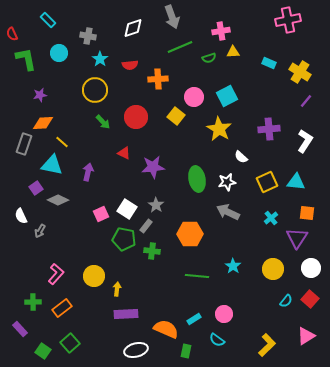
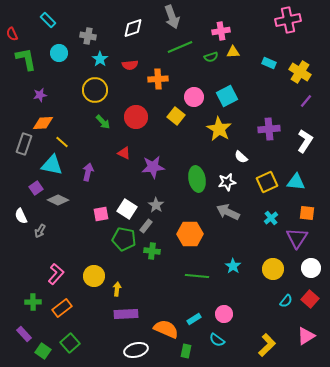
green semicircle at (209, 58): moved 2 px right, 1 px up
pink square at (101, 214): rotated 14 degrees clockwise
purple rectangle at (20, 329): moved 4 px right, 5 px down
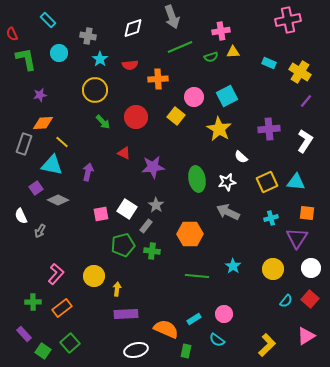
cyan cross at (271, 218): rotated 24 degrees clockwise
green pentagon at (124, 239): moved 1 px left, 6 px down; rotated 25 degrees counterclockwise
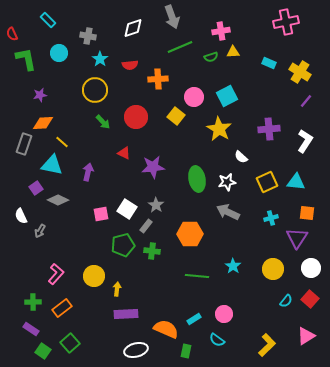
pink cross at (288, 20): moved 2 px left, 2 px down
purple rectangle at (24, 334): moved 7 px right, 5 px up; rotated 14 degrees counterclockwise
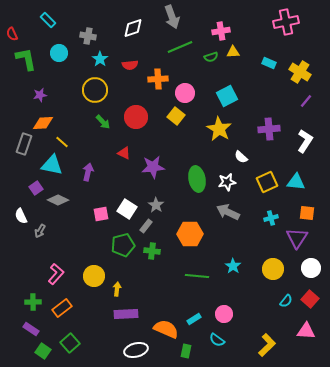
pink circle at (194, 97): moved 9 px left, 4 px up
pink triangle at (306, 336): moved 5 px up; rotated 36 degrees clockwise
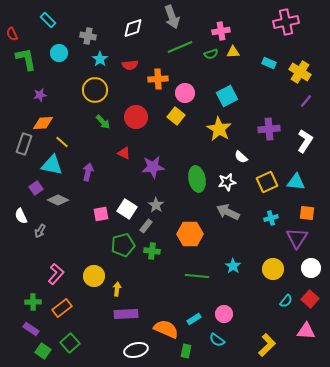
green semicircle at (211, 57): moved 3 px up
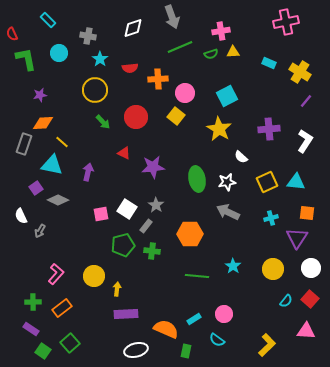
red semicircle at (130, 65): moved 3 px down
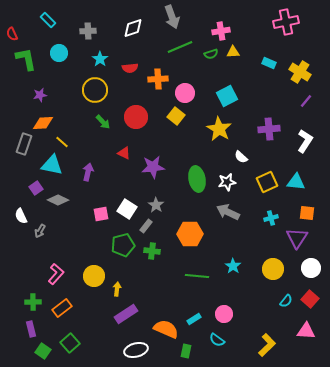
gray cross at (88, 36): moved 5 px up; rotated 14 degrees counterclockwise
purple rectangle at (126, 314): rotated 30 degrees counterclockwise
purple rectangle at (31, 329): rotated 42 degrees clockwise
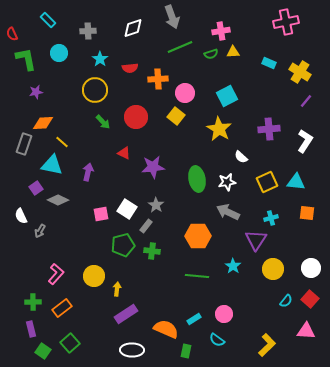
purple star at (40, 95): moved 4 px left, 3 px up
orange hexagon at (190, 234): moved 8 px right, 2 px down
purple triangle at (297, 238): moved 41 px left, 2 px down
white ellipse at (136, 350): moved 4 px left; rotated 15 degrees clockwise
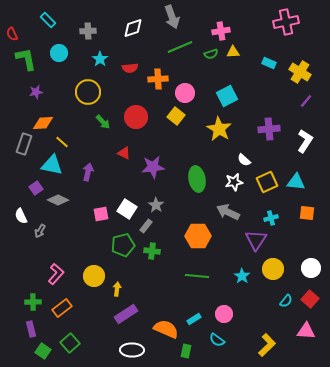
yellow circle at (95, 90): moved 7 px left, 2 px down
white semicircle at (241, 157): moved 3 px right, 3 px down
white star at (227, 182): moved 7 px right
cyan star at (233, 266): moved 9 px right, 10 px down
